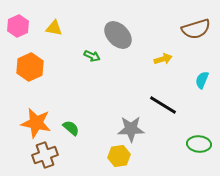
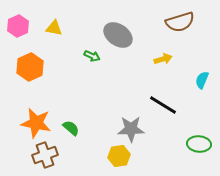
brown semicircle: moved 16 px left, 7 px up
gray ellipse: rotated 12 degrees counterclockwise
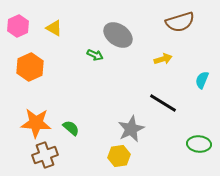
yellow triangle: rotated 18 degrees clockwise
green arrow: moved 3 px right, 1 px up
black line: moved 2 px up
orange star: rotated 8 degrees counterclockwise
gray star: rotated 24 degrees counterclockwise
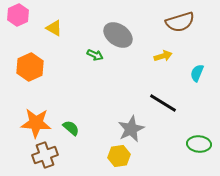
pink hexagon: moved 11 px up
yellow arrow: moved 3 px up
cyan semicircle: moved 5 px left, 7 px up
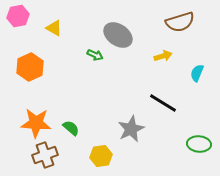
pink hexagon: moved 1 px down; rotated 15 degrees clockwise
yellow hexagon: moved 18 px left
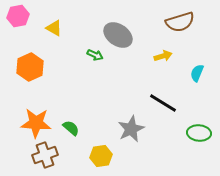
green ellipse: moved 11 px up
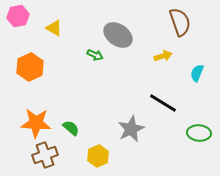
brown semicircle: rotated 92 degrees counterclockwise
yellow hexagon: moved 3 px left; rotated 15 degrees counterclockwise
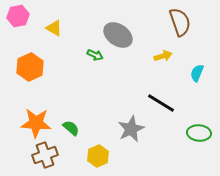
black line: moved 2 px left
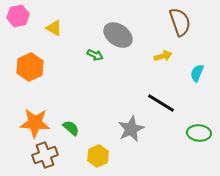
orange star: moved 1 px left
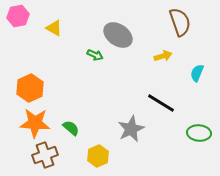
orange hexagon: moved 21 px down
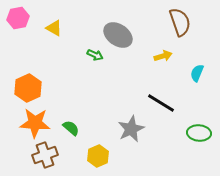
pink hexagon: moved 2 px down
orange hexagon: moved 2 px left
